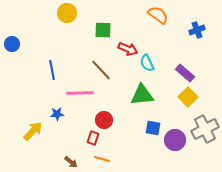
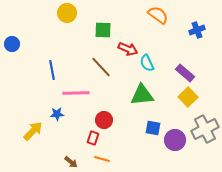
brown line: moved 3 px up
pink line: moved 4 px left
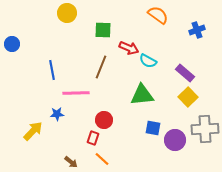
red arrow: moved 1 px right, 1 px up
cyan semicircle: moved 1 px right, 2 px up; rotated 36 degrees counterclockwise
brown line: rotated 65 degrees clockwise
gray cross: rotated 24 degrees clockwise
orange line: rotated 28 degrees clockwise
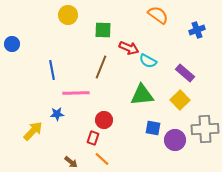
yellow circle: moved 1 px right, 2 px down
yellow square: moved 8 px left, 3 px down
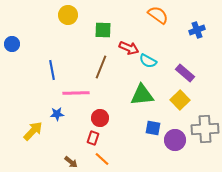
red circle: moved 4 px left, 2 px up
